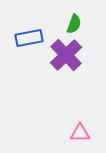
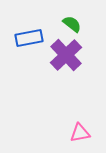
green semicircle: moved 2 px left; rotated 72 degrees counterclockwise
pink triangle: rotated 10 degrees counterclockwise
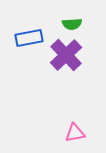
green semicircle: rotated 138 degrees clockwise
pink triangle: moved 5 px left
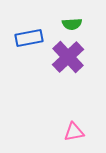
purple cross: moved 2 px right, 2 px down
pink triangle: moved 1 px left, 1 px up
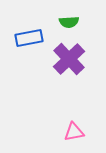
green semicircle: moved 3 px left, 2 px up
purple cross: moved 1 px right, 2 px down
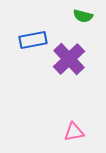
green semicircle: moved 14 px right, 6 px up; rotated 18 degrees clockwise
blue rectangle: moved 4 px right, 2 px down
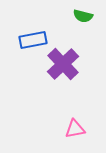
purple cross: moved 6 px left, 5 px down
pink triangle: moved 1 px right, 3 px up
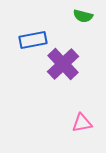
pink triangle: moved 7 px right, 6 px up
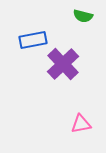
pink triangle: moved 1 px left, 1 px down
